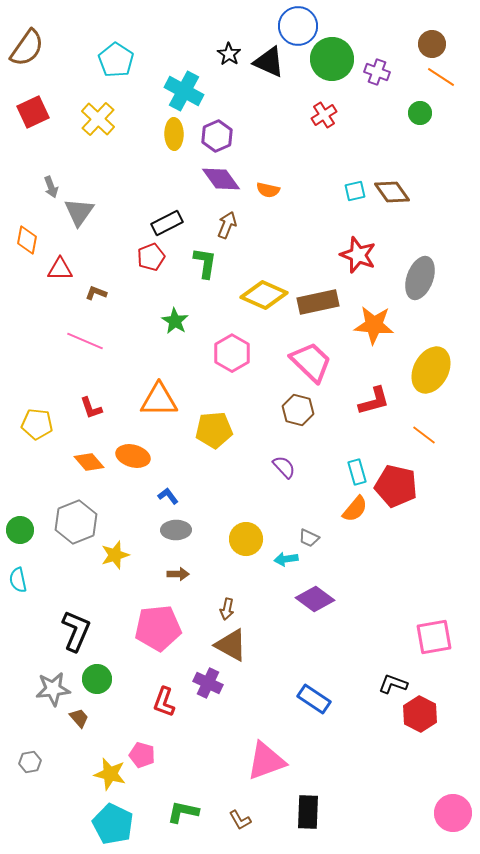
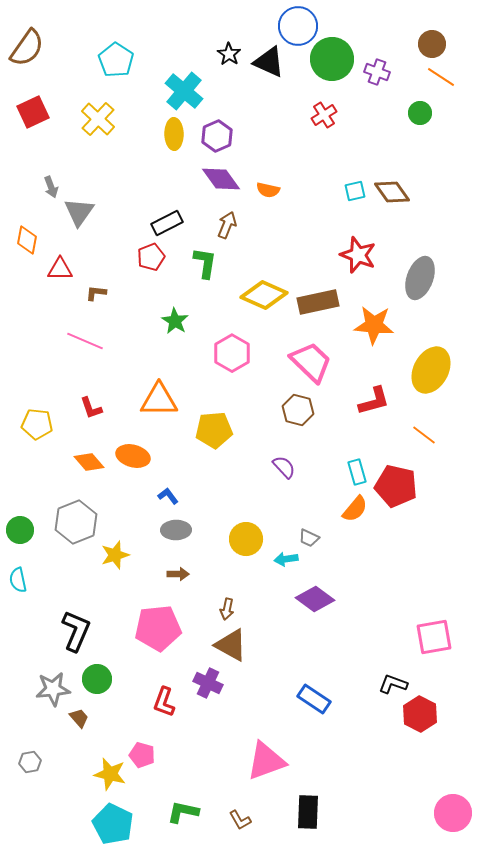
cyan cross at (184, 91): rotated 12 degrees clockwise
brown L-shape at (96, 293): rotated 15 degrees counterclockwise
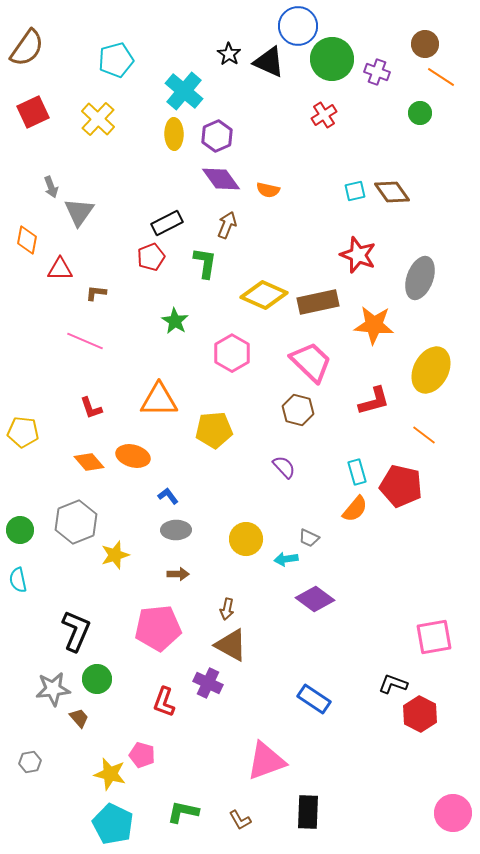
brown circle at (432, 44): moved 7 px left
cyan pentagon at (116, 60): rotated 24 degrees clockwise
yellow pentagon at (37, 424): moved 14 px left, 8 px down
red pentagon at (396, 486): moved 5 px right
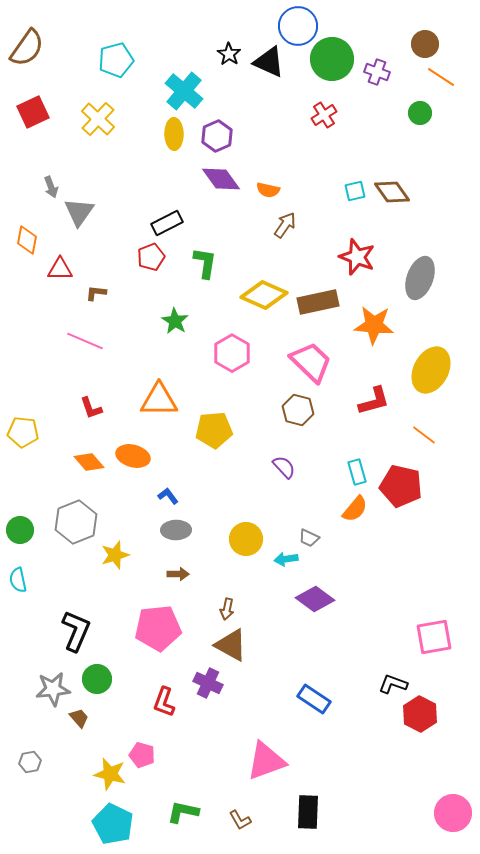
brown arrow at (227, 225): moved 58 px right; rotated 12 degrees clockwise
red star at (358, 255): moved 1 px left, 2 px down
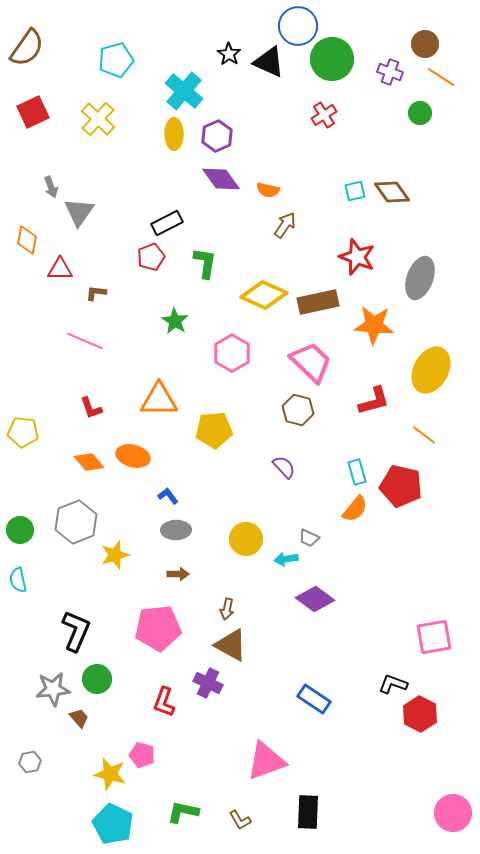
purple cross at (377, 72): moved 13 px right
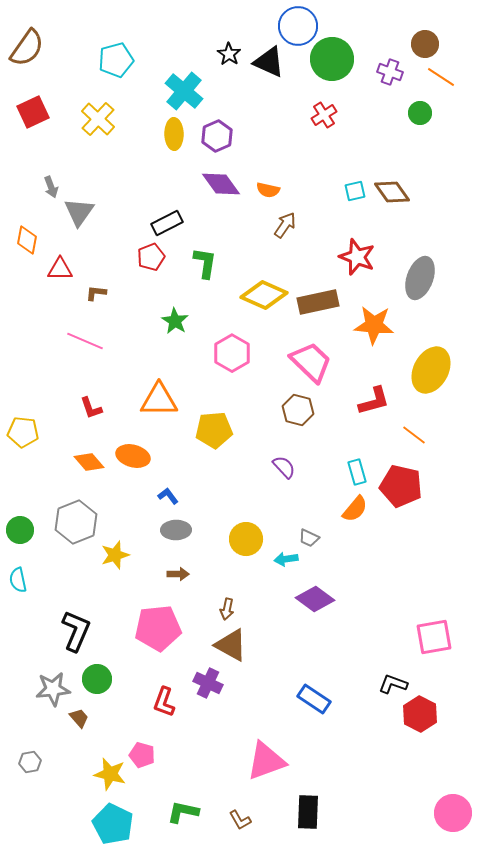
purple diamond at (221, 179): moved 5 px down
orange line at (424, 435): moved 10 px left
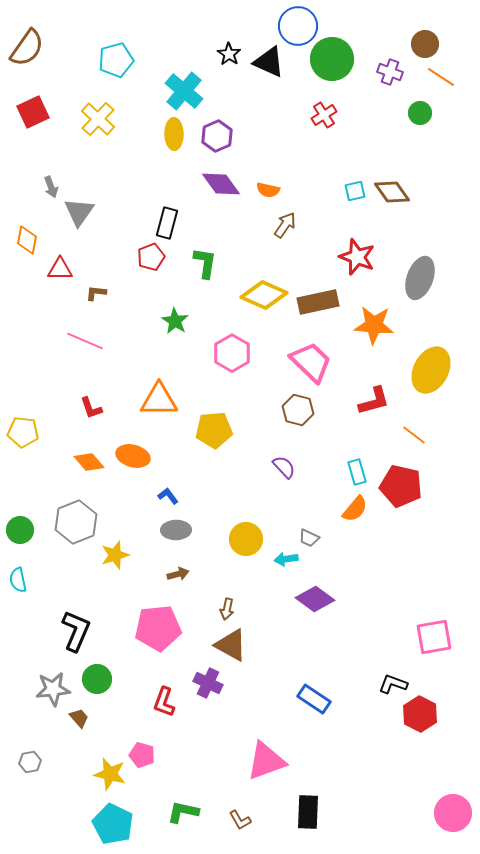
black rectangle at (167, 223): rotated 48 degrees counterclockwise
brown arrow at (178, 574): rotated 15 degrees counterclockwise
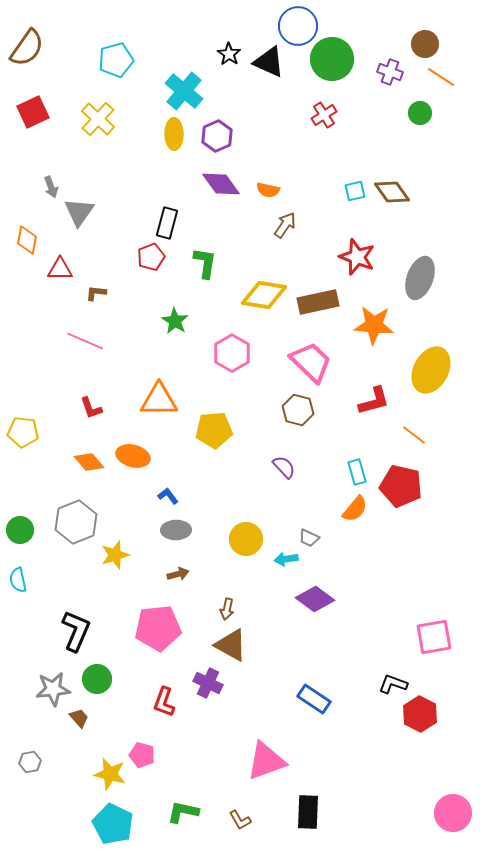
yellow diamond at (264, 295): rotated 15 degrees counterclockwise
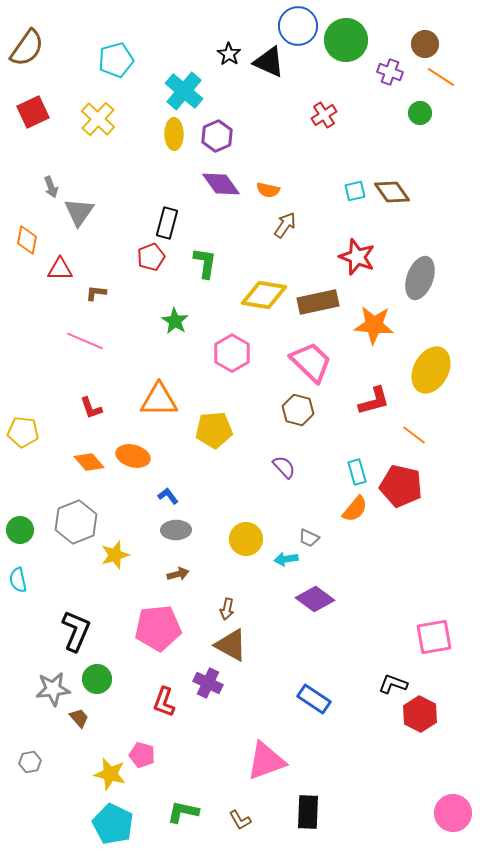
green circle at (332, 59): moved 14 px right, 19 px up
